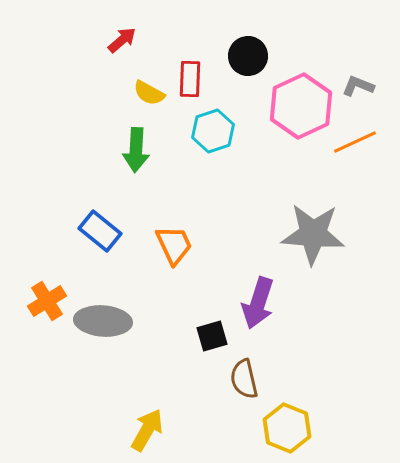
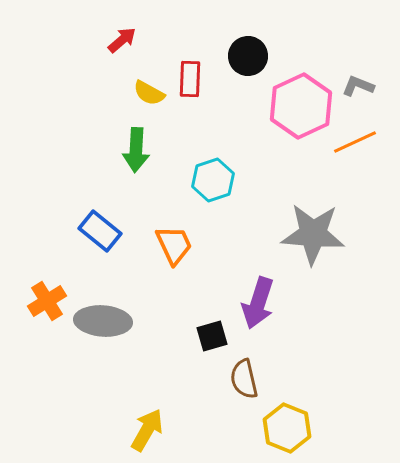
cyan hexagon: moved 49 px down
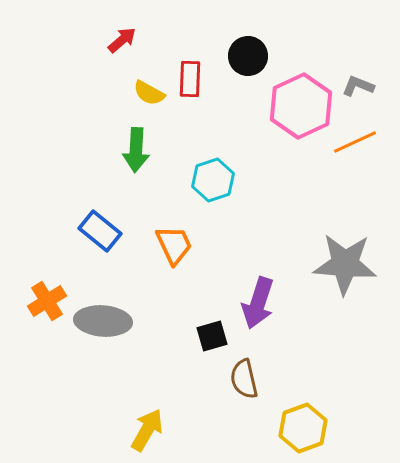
gray star: moved 32 px right, 30 px down
yellow hexagon: moved 16 px right; rotated 18 degrees clockwise
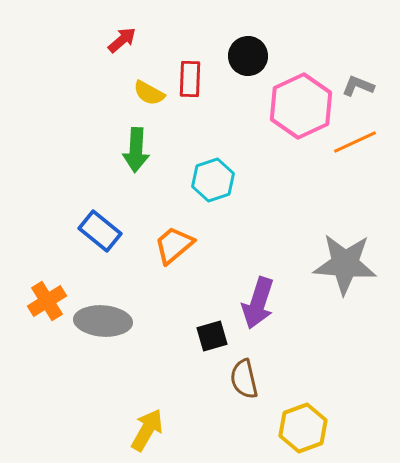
orange trapezoid: rotated 105 degrees counterclockwise
